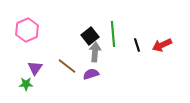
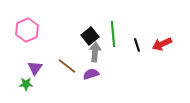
red arrow: moved 1 px up
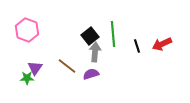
pink hexagon: rotated 15 degrees counterclockwise
black line: moved 1 px down
green star: moved 1 px right, 6 px up
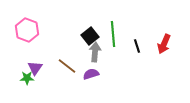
red arrow: moved 2 px right; rotated 42 degrees counterclockwise
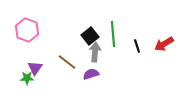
red arrow: rotated 36 degrees clockwise
brown line: moved 4 px up
